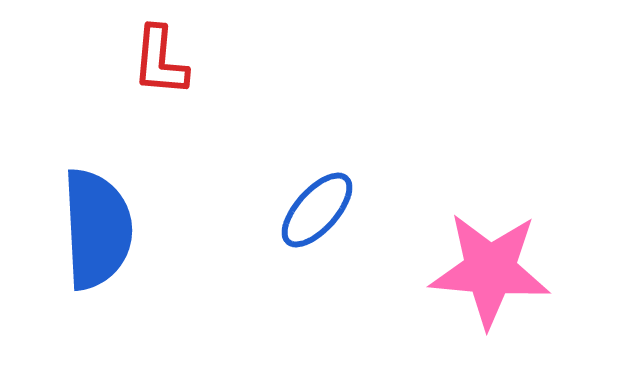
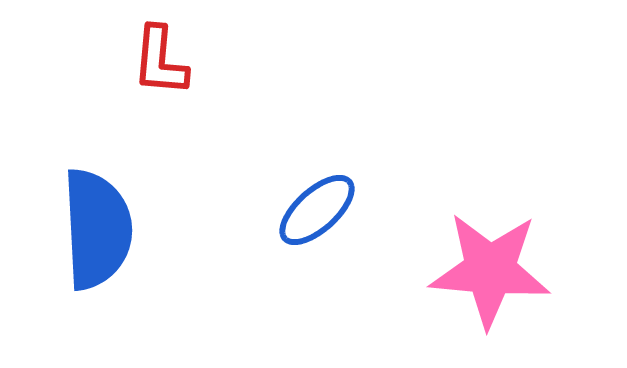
blue ellipse: rotated 6 degrees clockwise
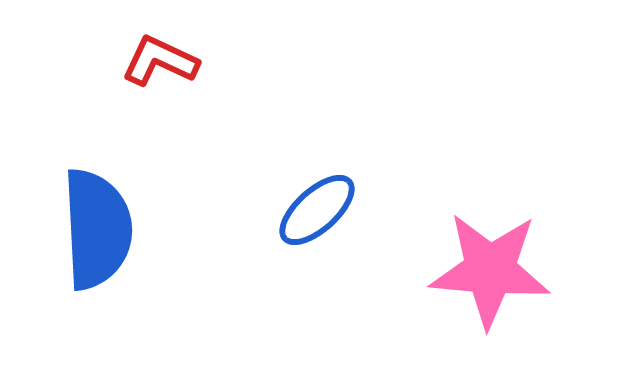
red L-shape: rotated 110 degrees clockwise
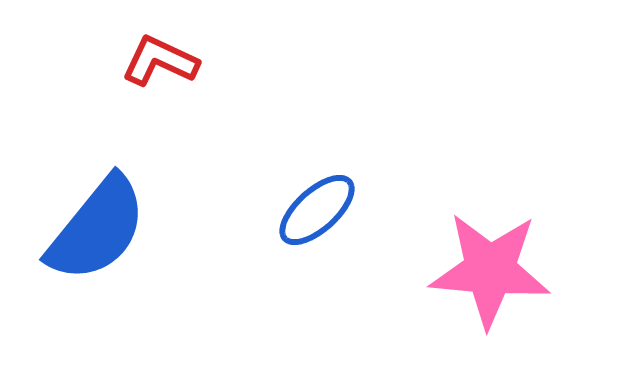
blue semicircle: rotated 42 degrees clockwise
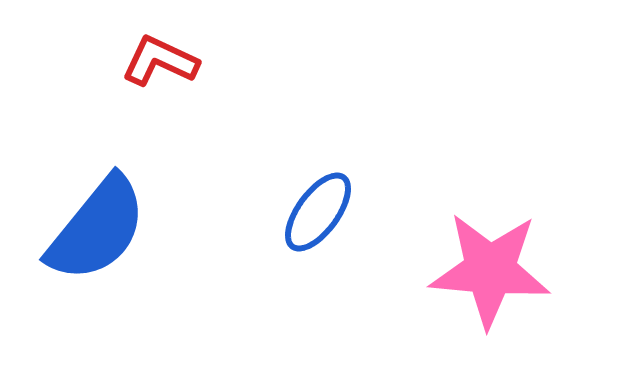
blue ellipse: moved 1 px right, 2 px down; rotated 12 degrees counterclockwise
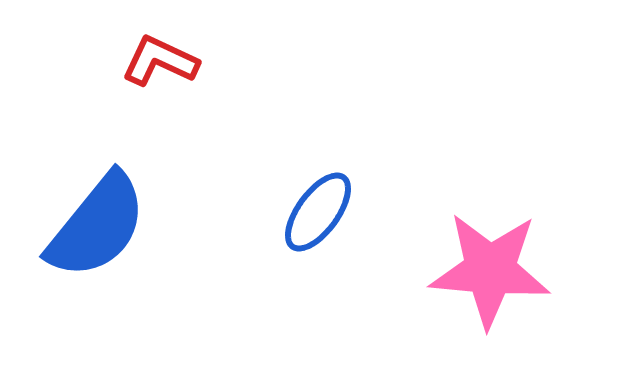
blue semicircle: moved 3 px up
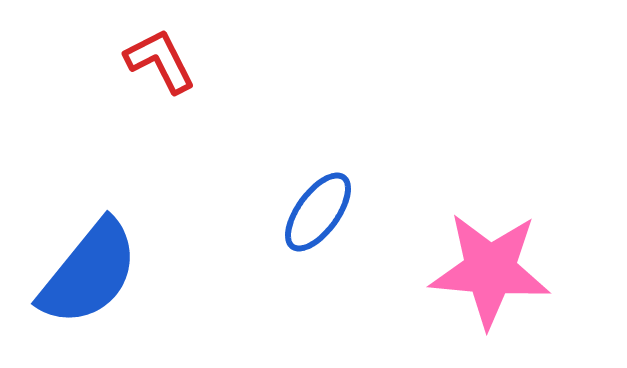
red L-shape: rotated 38 degrees clockwise
blue semicircle: moved 8 px left, 47 px down
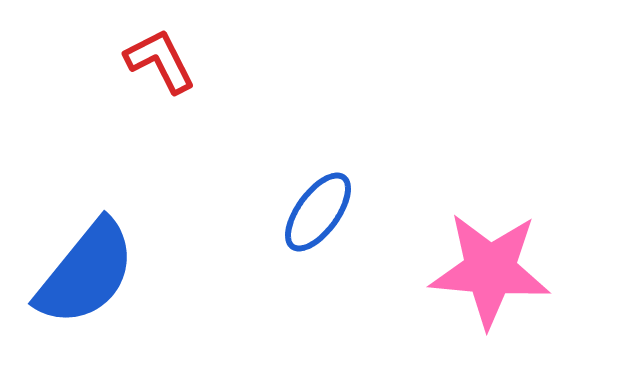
blue semicircle: moved 3 px left
